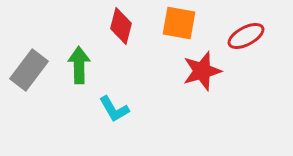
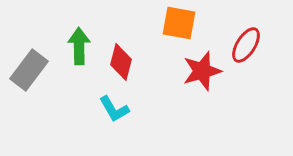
red diamond: moved 36 px down
red ellipse: moved 9 px down; rotated 30 degrees counterclockwise
green arrow: moved 19 px up
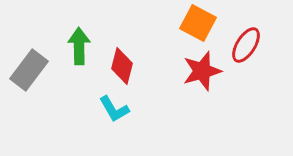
orange square: moved 19 px right; rotated 18 degrees clockwise
red diamond: moved 1 px right, 4 px down
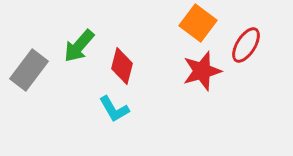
orange square: rotated 9 degrees clockwise
green arrow: rotated 138 degrees counterclockwise
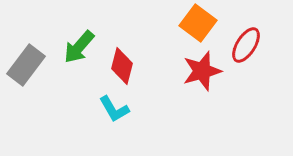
green arrow: moved 1 px down
gray rectangle: moved 3 px left, 5 px up
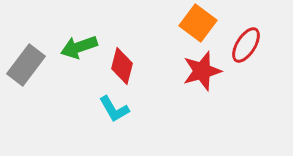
green arrow: rotated 30 degrees clockwise
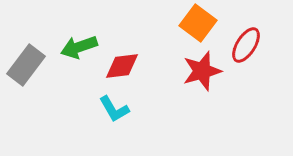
red diamond: rotated 69 degrees clockwise
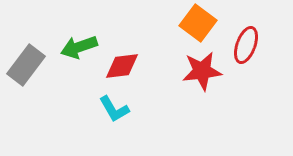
red ellipse: rotated 12 degrees counterclockwise
red star: rotated 9 degrees clockwise
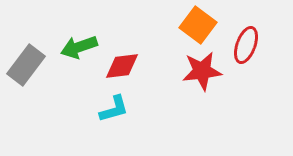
orange square: moved 2 px down
cyan L-shape: rotated 76 degrees counterclockwise
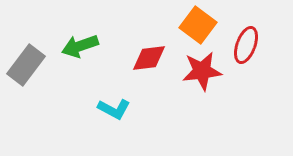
green arrow: moved 1 px right, 1 px up
red diamond: moved 27 px right, 8 px up
cyan L-shape: rotated 44 degrees clockwise
